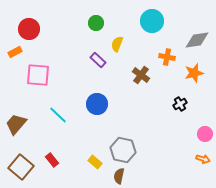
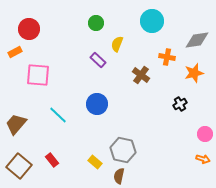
brown square: moved 2 px left, 1 px up
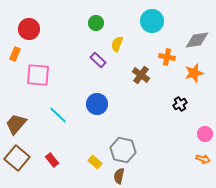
orange rectangle: moved 2 px down; rotated 40 degrees counterclockwise
brown square: moved 2 px left, 8 px up
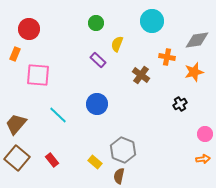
orange star: moved 1 px up
gray hexagon: rotated 10 degrees clockwise
orange arrow: rotated 24 degrees counterclockwise
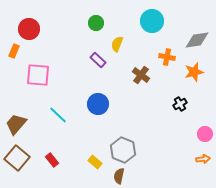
orange rectangle: moved 1 px left, 3 px up
blue circle: moved 1 px right
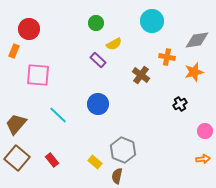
yellow semicircle: moved 3 px left; rotated 140 degrees counterclockwise
pink circle: moved 3 px up
brown semicircle: moved 2 px left
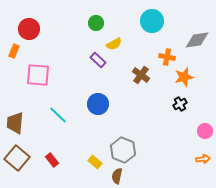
orange star: moved 10 px left, 5 px down
brown trapezoid: moved 1 px left, 1 px up; rotated 35 degrees counterclockwise
